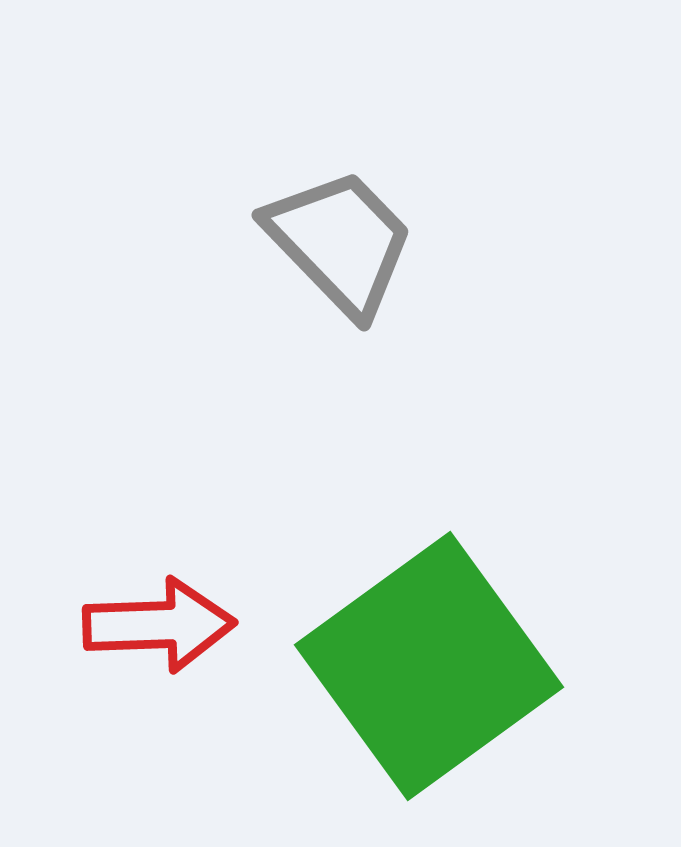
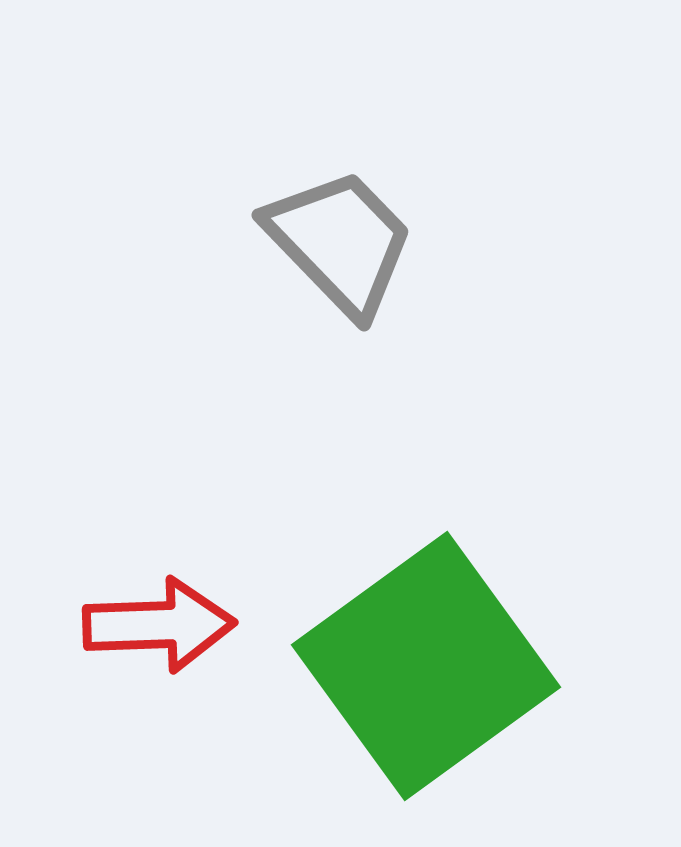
green square: moved 3 px left
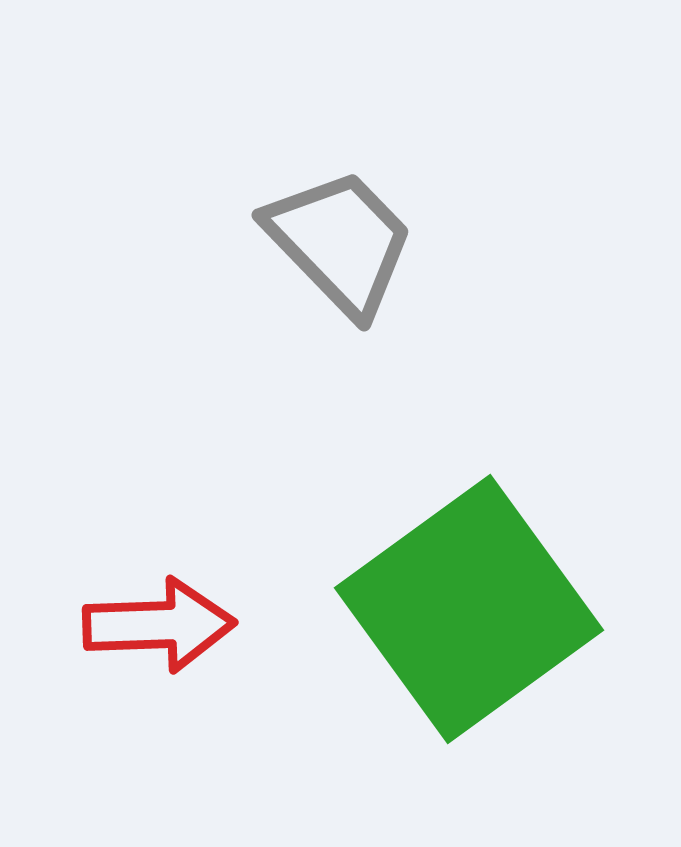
green square: moved 43 px right, 57 px up
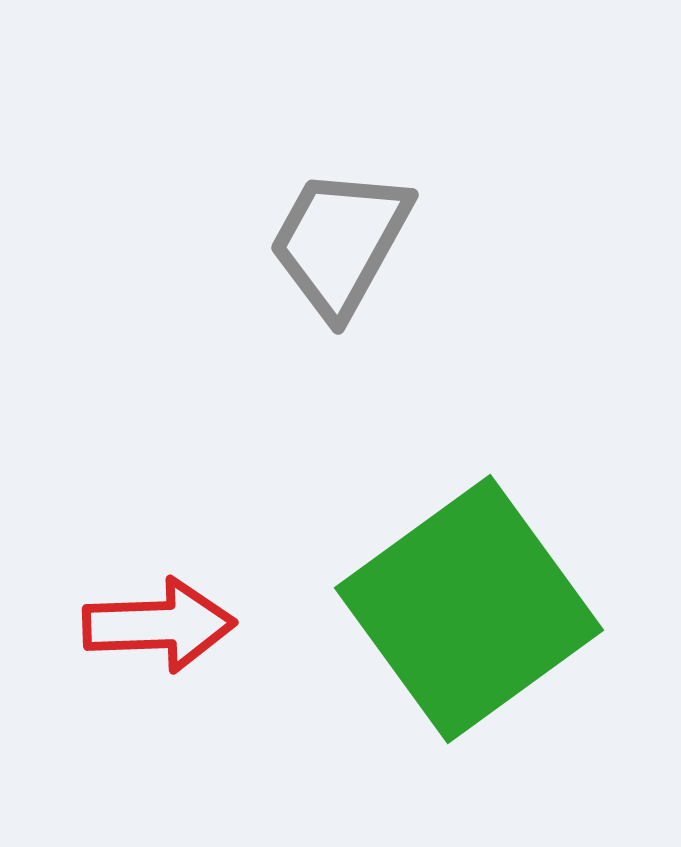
gray trapezoid: rotated 107 degrees counterclockwise
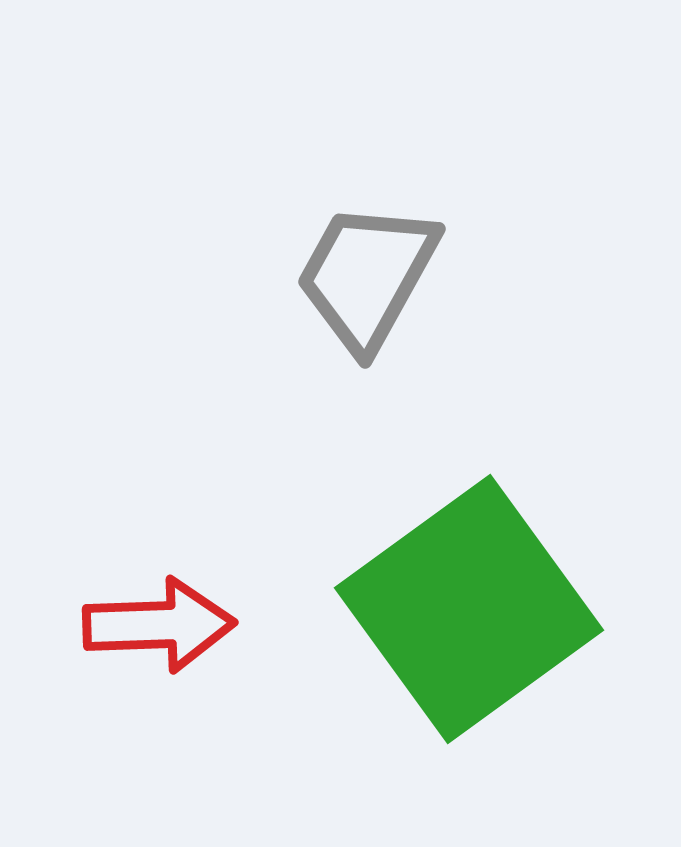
gray trapezoid: moved 27 px right, 34 px down
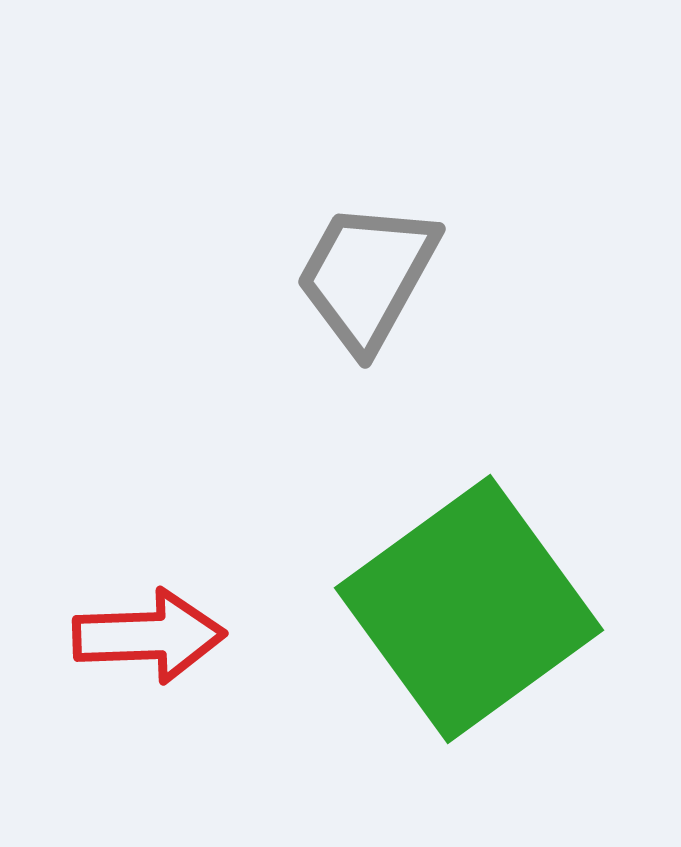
red arrow: moved 10 px left, 11 px down
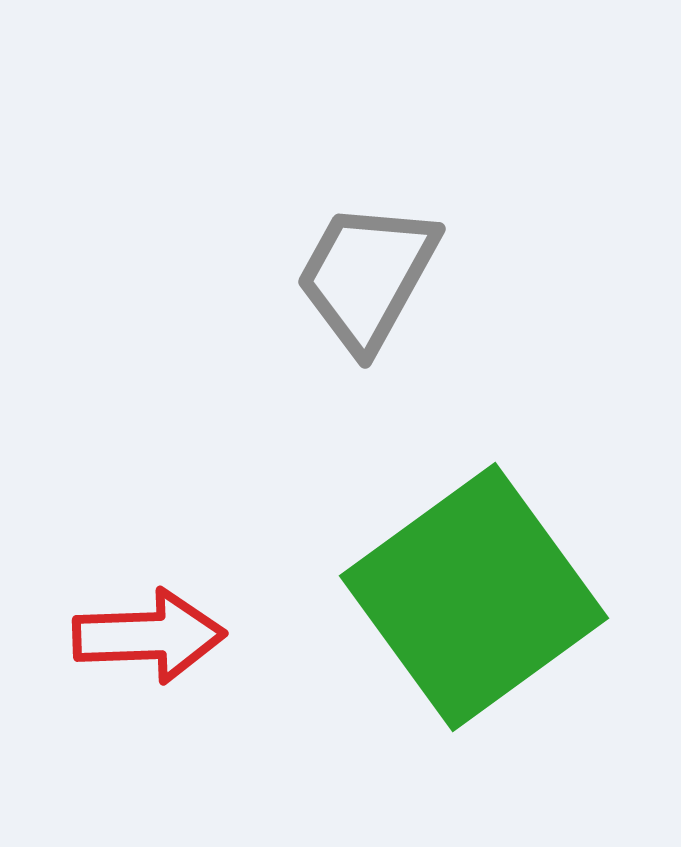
green square: moved 5 px right, 12 px up
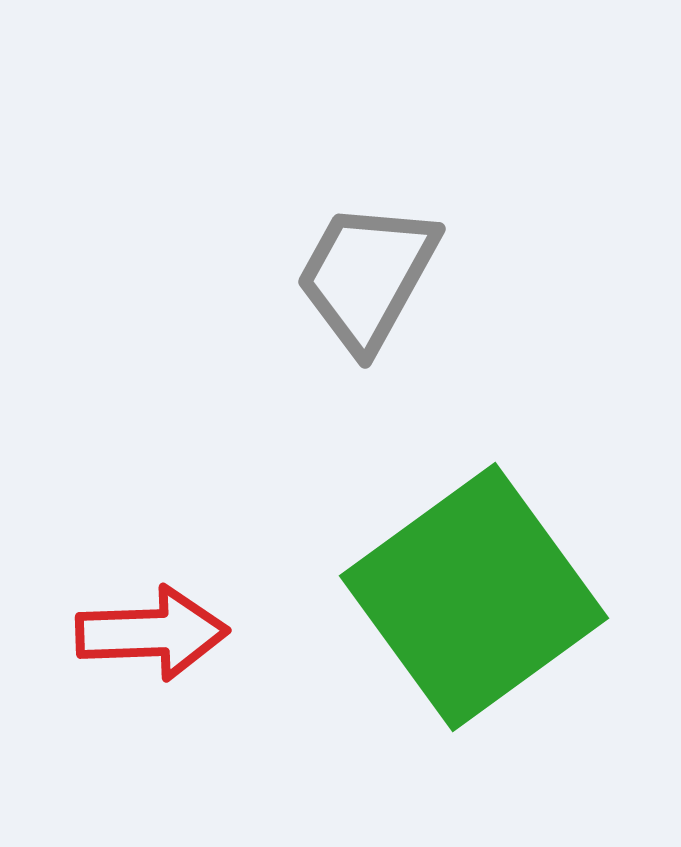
red arrow: moved 3 px right, 3 px up
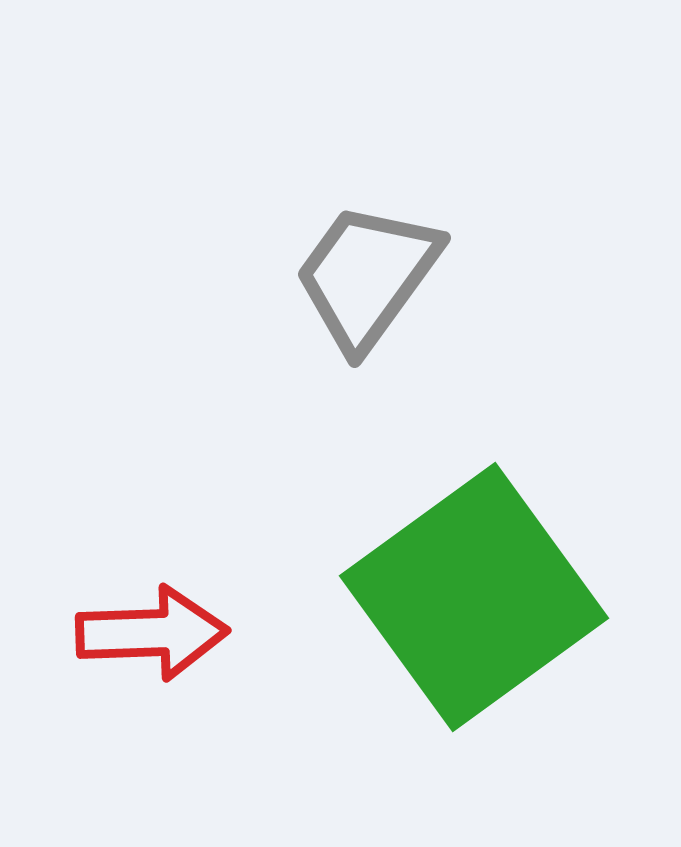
gray trapezoid: rotated 7 degrees clockwise
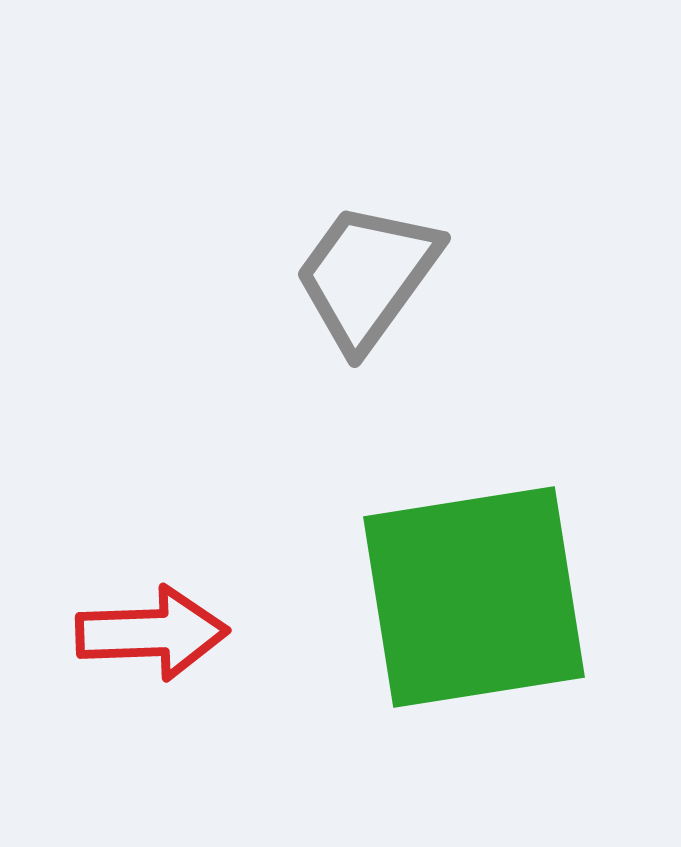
green square: rotated 27 degrees clockwise
